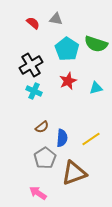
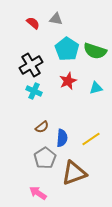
green semicircle: moved 1 px left, 7 px down
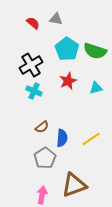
brown triangle: moved 12 px down
pink arrow: moved 4 px right, 2 px down; rotated 66 degrees clockwise
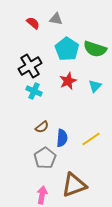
green semicircle: moved 2 px up
black cross: moved 1 px left, 1 px down
cyan triangle: moved 1 px left, 2 px up; rotated 32 degrees counterclockwise
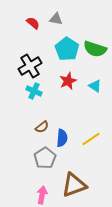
cyan triangle: rotated 40 degrees counterclockwise
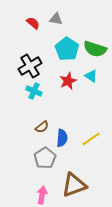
cyan triangle: moved 4 px left, 10 px up
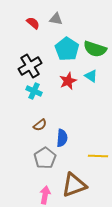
brown semicircle: moved 2 px left, 2 px up
yellow line: moved 7 px right, 17 px down; rotated 36 degrees clockwise
pink arrow: moved 3 px right
